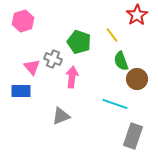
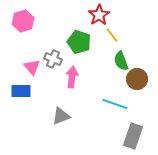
red star: moved 38 px left
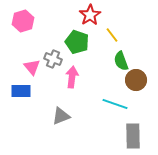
red star: moved 9 px left
green pentagon: moved 2 px left
brown circle: moved 1 px left, 1 px down
gray rectangle: rotated 20 degrees counterclockwise
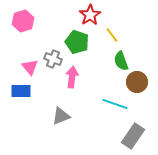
pink triangle: moved 2 px left
brown circle: moved 1 px right, 2 px down
gray rectangle: rotated 35 degrees clockwise
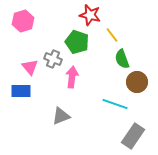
red star: rotated 25 degrees counterclockwise
green semicircle: moved 1 px right, 2 px up
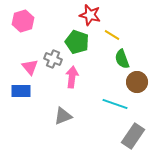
yellow line: rotated 21 degrees counterclockwise
gray triangle: moved 2 px right
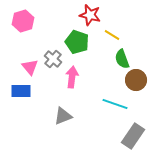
gray cross: rotated 18 degrees clockwise
brown circle: moved 1 px left, 2 px up
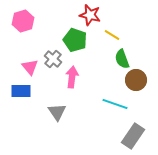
green pentagon: moved 2 px left, 2 px up
gray triangle: moved 6 px left, 4 px up; rotated 42 degrees counterclockwise
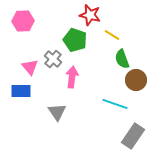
pink hexagon: rotated 15 degrees clockwise
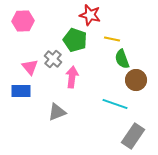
yellow line: moved 4 px down; rotated 21 degrees counterclockwise
gray triangle: rotated 42 degrees clockwise
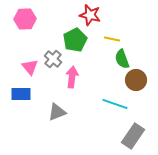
pink hexagon: moved 2 px right, 2 px up
green pentagon: rotated 25 degrees clockwise
blue rectangle: moved 3 px down
